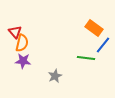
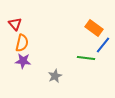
red triangle: moved 8 px up
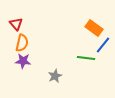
red triangle: moved 1 px right
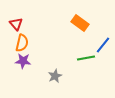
orange rectangle: moved 14 px left, 5 px up
green line: rotated 18 degrees counterclockwise
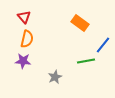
red triangle: moved 8 px right, 7 px up
orange semicircle: moved 5 px right, 4 px up
green line: moved 3 px down
gray star: moved 1 px down
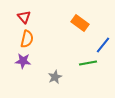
green line: moved 2 px right, 2 px down
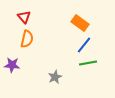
blue line: moved 19 px left
purple star: moved 11 px left, 4 px down
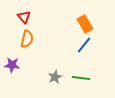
orange rectangle: moved 5 px right, 1 px down; rotated 24 degrees clockwise
green line: moved 7 px left, 15 px down; rotated 18 degrees clockwise
